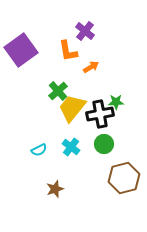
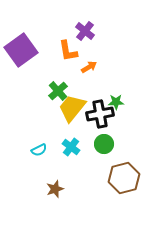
orange arrow: moved 2 px left
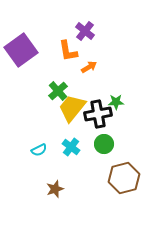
black cross: moved 2 px left
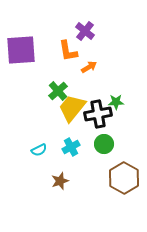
purple square: rotated 32 degrees clockwise
cyan cross: rotated 24 degrees clockwise
brown hexagon: rotated 16 degrees counterclockwise
brown star: moved 5 px right, 8 px up
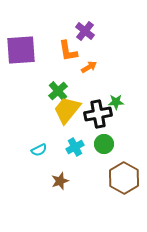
yellow trapezoid: moved 5 px left, 2 px down
cyan cross: moved 4 px right
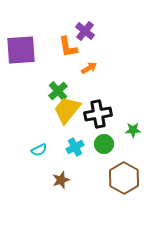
orange L-shape: moved 4 px up
orange arrow: moved 1 px down
green star: moved 17 px right, 28 px down
brown star: moved 1 px right, 1 px up
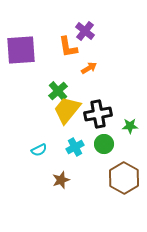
green star: moved 3 px left, 4 px up
